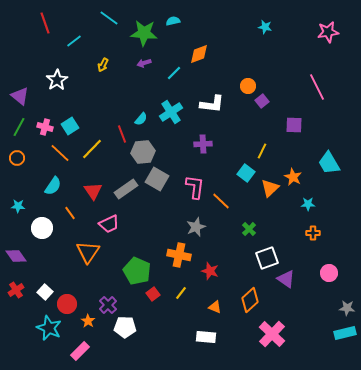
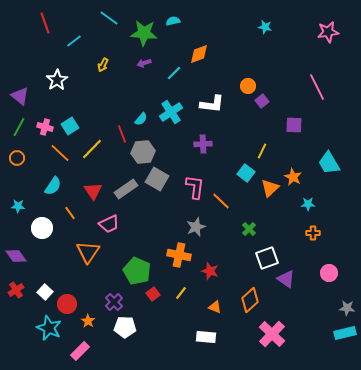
purple cross at (108, 305): moved 6 px right, 3 px up
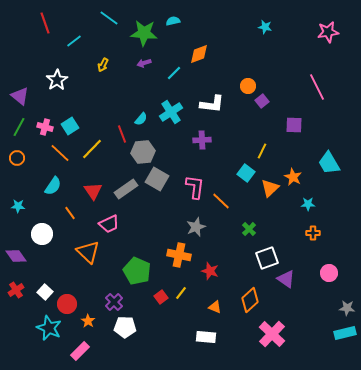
purple cross at (203, 144): moved 1 px left, 4 px up
white circle at (42, 228): moved 6 px down
orange triangle at (88, 252): rotated 20 degrees counterclockwise
red square at (153, 294): moved 8 px right, 3 px down
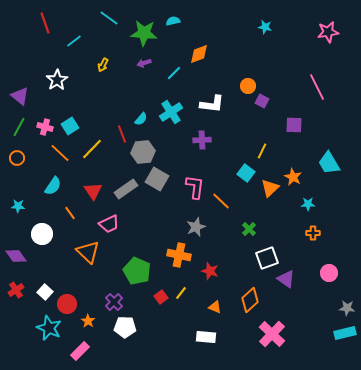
purple square at (262, 101): rotated 24 degrees counterclockwise
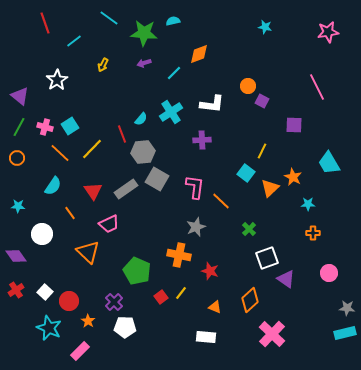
red circle at (67, 304): moved 2 px right, 3 px up
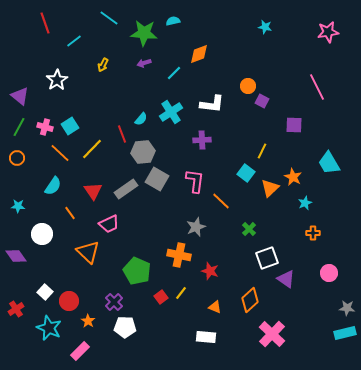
pink L-shape at (195, 187): moved 6 px up
cyan star at (308, 204): moved 3 px left, 1 px up; rotated 24 degrees counterclockwise
red cross at (16, 290): moved 19 px down
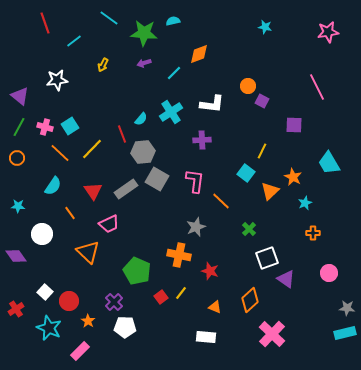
white star at (57, 80): rotated 25 degrees clockwise
orange triangle at (270, 188): moved 3 px down
